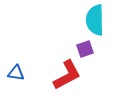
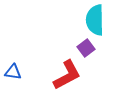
purple square: moved 1 px right, 1 px up; rotated 18 degrees counterclockwise
blue triangle: moved 3 px left, 1 px up
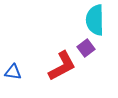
red L-shape: moved 5 px left, 9 px up
